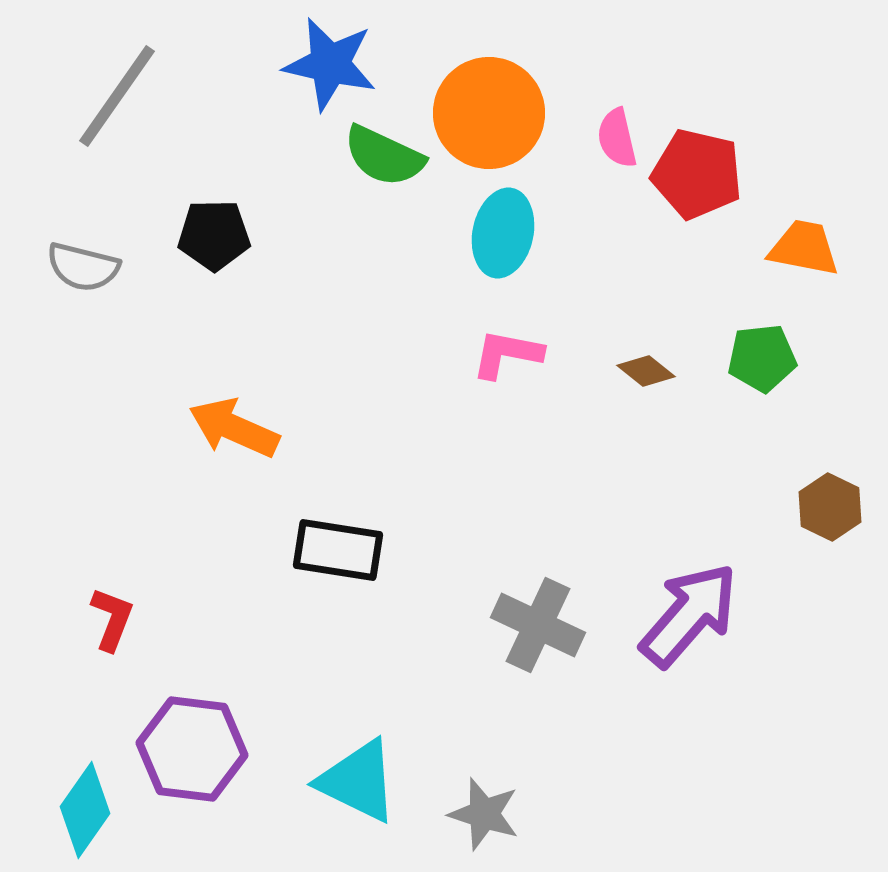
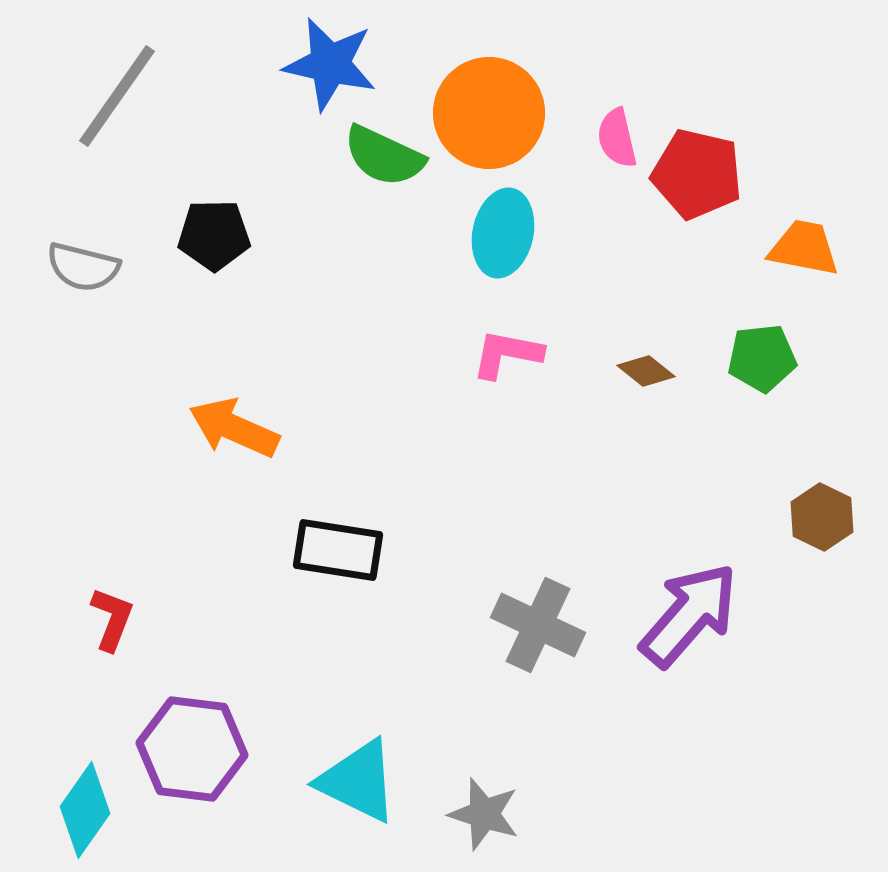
brown hexagon: moved 8 px left, 10 px down
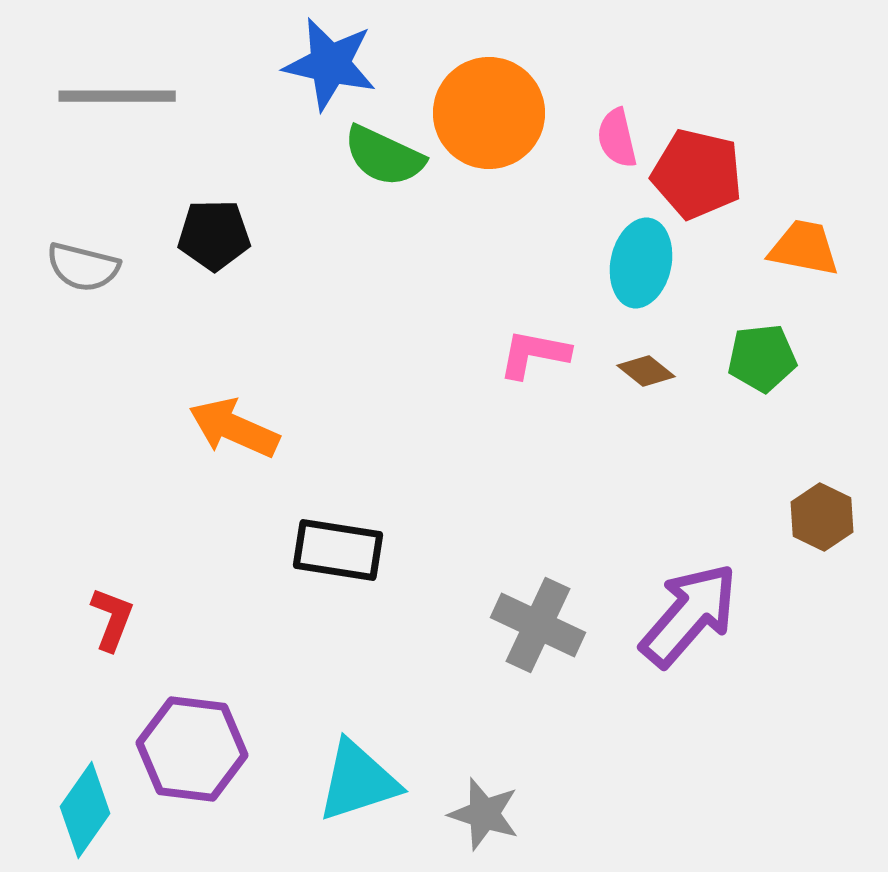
gray line: rotated 55 degrees clockwise
cyan ellipse: moved 138 px right, 30 px down
pink L-shape: moved 27 px right
cyan triangle: rotated 44 degrees counterclockwise
